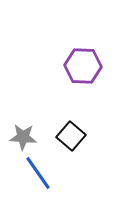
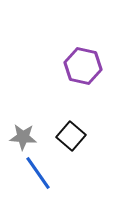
purple hexagon: rotated 9 degrees clockwise
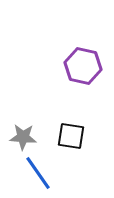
black square: rotated 32 degrees counterclockwise
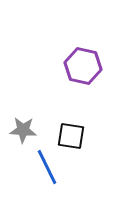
gray star: moved 7 px up
blue line: moved 9 px right, 6 px up; rotated 9 degrees clockwise
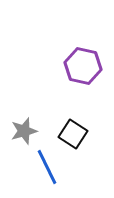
gray star: moved 1 px right, 1 px down; rotated 20 degrees counterclockwise
black square: moved 2 px right, 2 px up; rotated 24 degrees clockwise
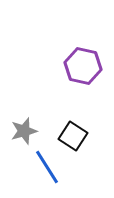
black square: moved 2 px down
blue line: rotated 6 degrees counterclockwise
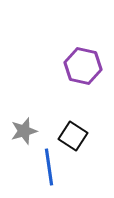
blue line: moved 2 px right; rotated 24 degrees clockwise
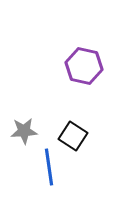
purple hexagon: moved 1 px right
gray star: rotated 12 degrees clockwise
